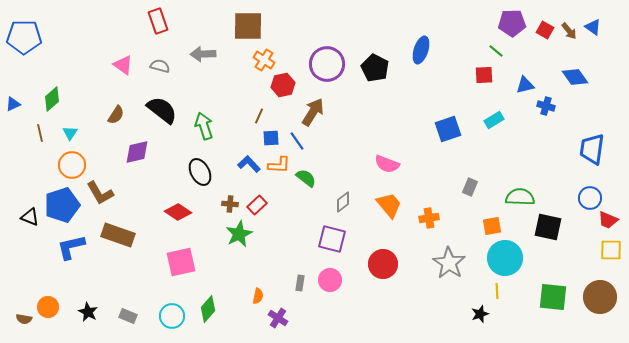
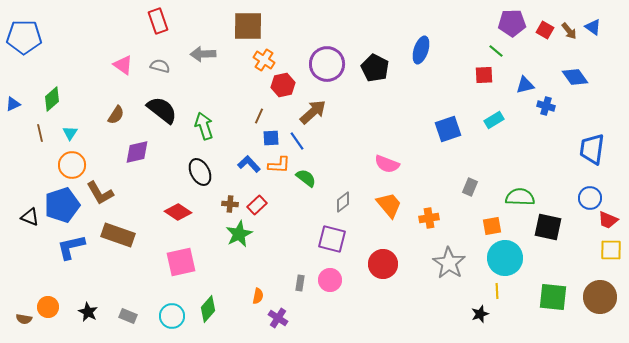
brown arrow at (313, 112): rotated 16 degrees clockwise
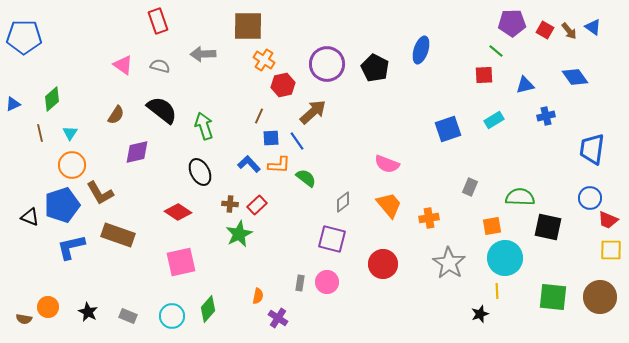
blue cross at (546, 106): moved 10 px down; rotated 30 degrees counterclockwise
pink circle at (330, 280): moved 3 px left, 2 px down
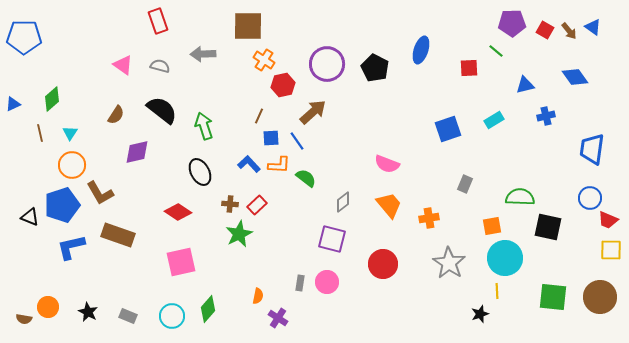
red square at (484, 75): moved 15 px left, 7 px up
gray rectangle at (470, 187): moved 5 px left, 3 px up
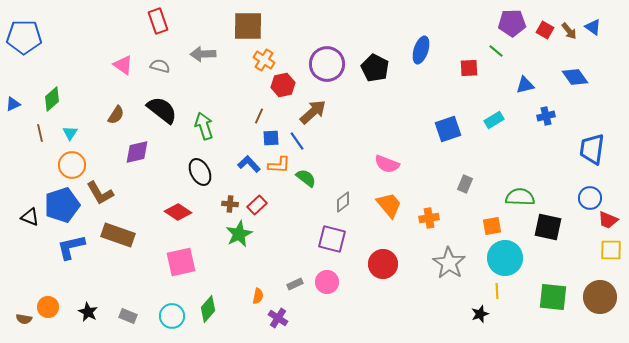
gray rectangle at (300, 283): moved 5 px left, 1 px down; rotated 56 degrees clockwise
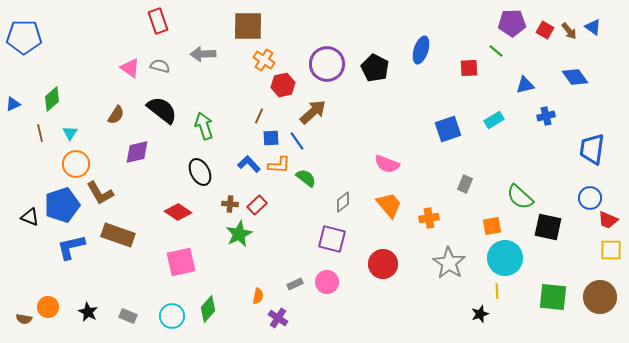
pink triangle at (123, 65): moved 7 px right, 3 px down
orange circle at (72, 165): moved 4 px right, 1 px up
green semicircle at (520, 197): rotated 140 degrees counterclockwise
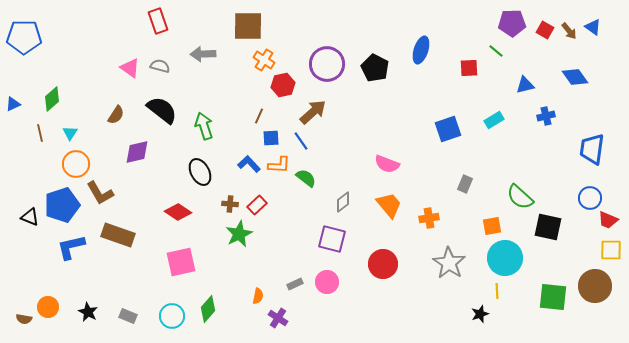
blue line at (297, 141): moved 4 px right
brown circle at (600, 297): moved 5 px left, 11 px up
